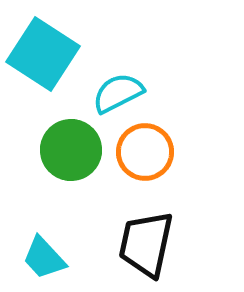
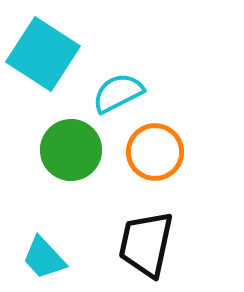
orange circle: moved 10 px right
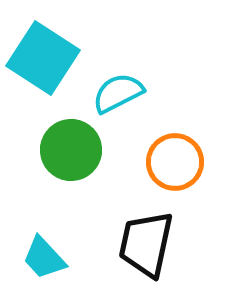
cyan square: moved 4 px down
orange circle: moved 20 px right, 10 px down
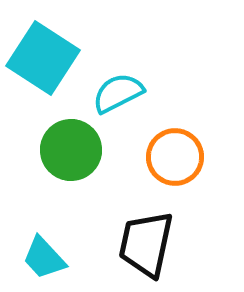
orange circle: moved 5 px up
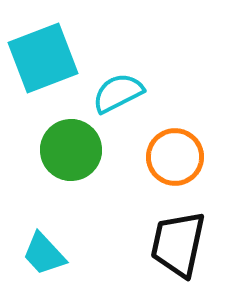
cyan square: rotated 36 degrees clockwise
black trapezoid: moved 32 px right
cyan trapezoid: moved 4 px up
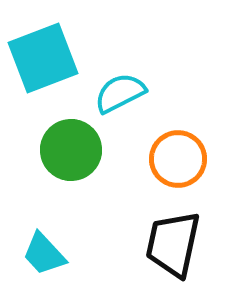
cyan semicircle: moved 2 px right
orange circle: moved 3 px right, 2 px down
black trapezoid: moved 5 px left
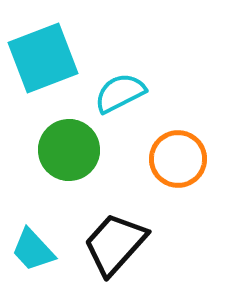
green circle: moved 2 px left
black trapezoid: moved 58 px left; rotated 30 degrees clockwise
cyan trapezoid: moved 11 px left, 4 px up
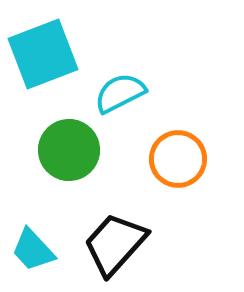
cyan square: moved 4 px up
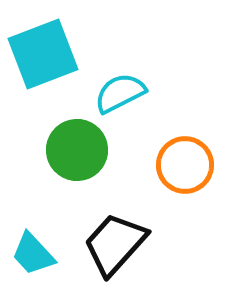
green circle: moved 8 px right
orange circle: moved 7 px right, 6 px down
cyan trapezoid: moved 4 px down
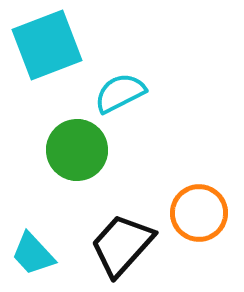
cyan square: moved 4 px right, 9 px up
orange circle: moved 14 px right, 48 px down
black trapezoid: moved 7 px right, 1 px down
